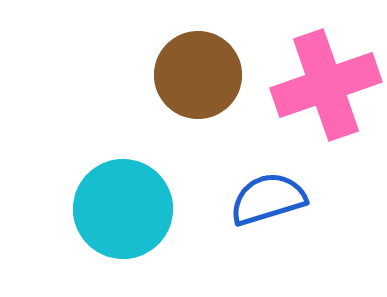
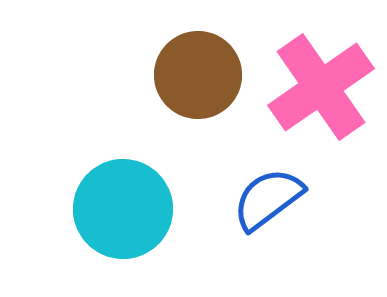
pink cross: moved 5 px left, 2 px down; rotated 16 degrees counterclockwise
blue semicircle: rotated 20 degrees counterclockwise
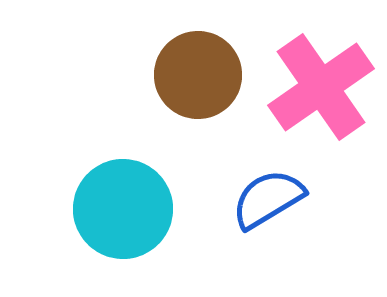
blue semicircle: rotated 6 degrees clockwise
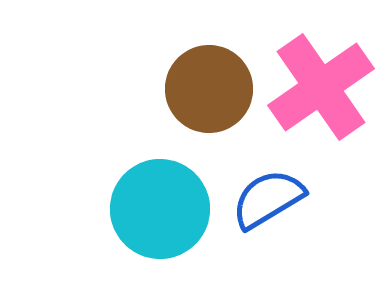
brown circle: moved 11 px right, 14 px down
cyan circle: moved 37 px right
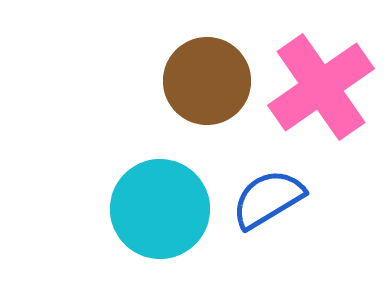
brown circle: moved 2 px left, 8 px up
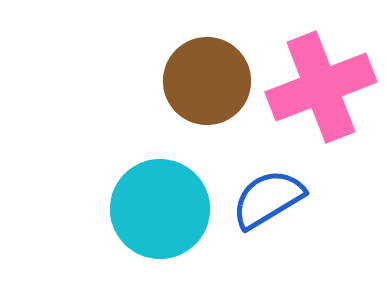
pink cross: rotated 14 degrees clockwise
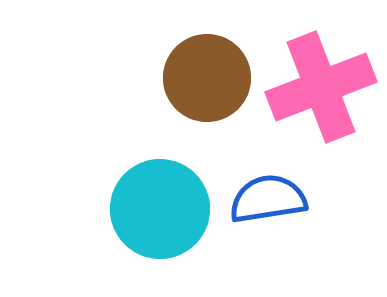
brown circle: moved 3 px up
blue semicircle: rotated 22 degrees clockwise
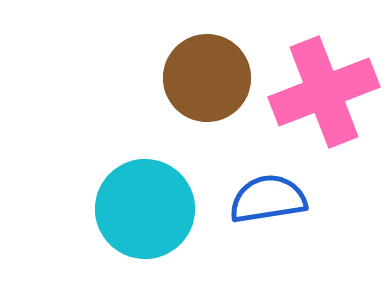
pink cross: moved 3 px right, 5 px down
cyan circle: moved 15 px left
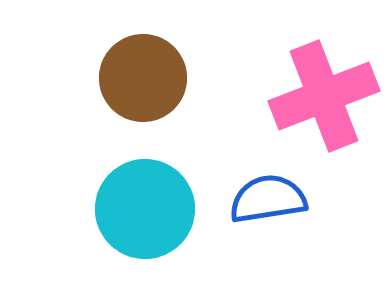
brown circle: moved 64 px left
pink cross: moved 4 px down
